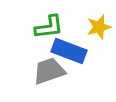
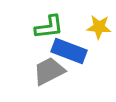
yellow star: rotated 20 degrees clockwise
gray trapezoid: rotated 8 degrees counterclockwise
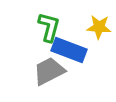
green L-shape: rotated 68 degrees counterclockwise
blue rectangle: moved 1 px up
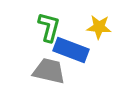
blue rectangle: moved 2 px right
gray trapezoid: rotated 40 degrees clockwise
